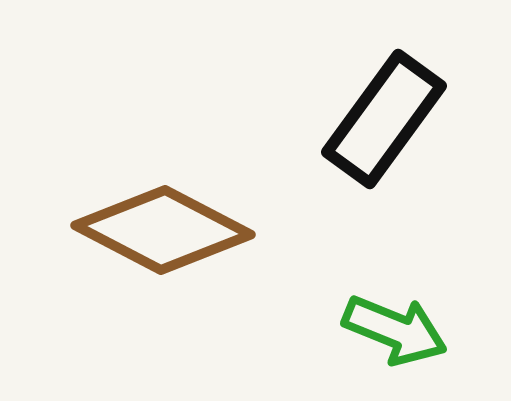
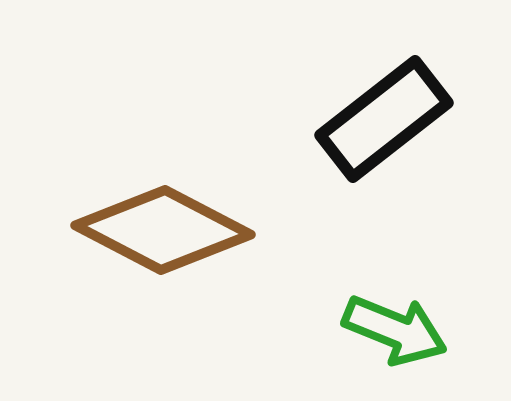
black rectangle: rotated 16 degrees clockwise
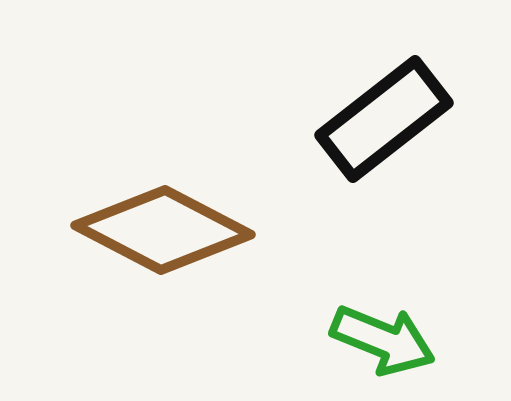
green arrow: moved 12 px left, 10 px down
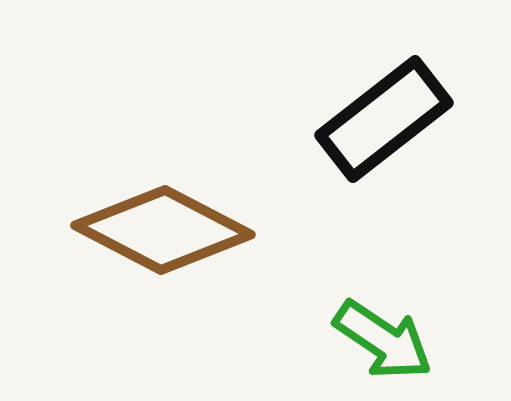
green arrow: rotated 12 degrees clockwise
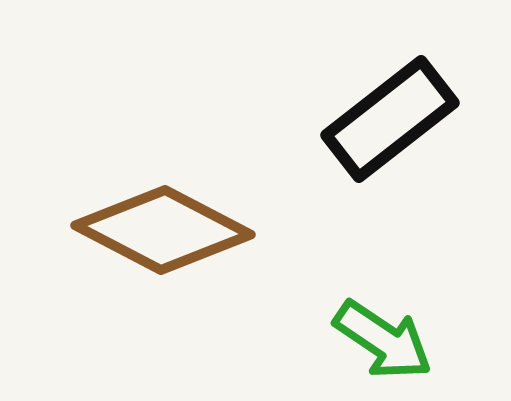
black rectangle: moved 6 px right
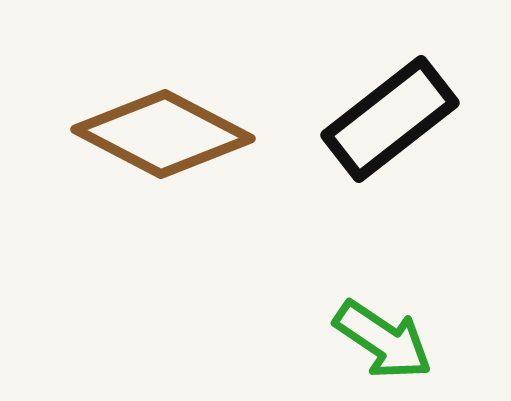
brown diamond: moved 96 px up
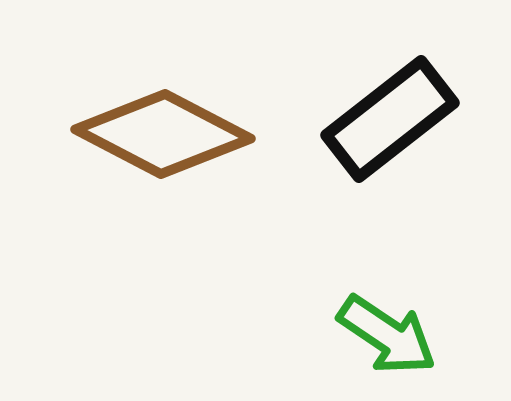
green arrow: moved 4 px right, 5 px up
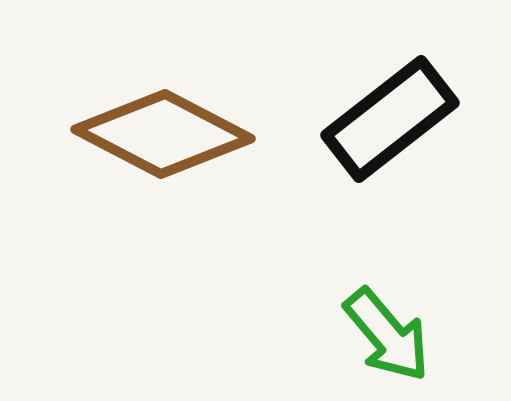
green arrow: rotated 16 degrees clockwise
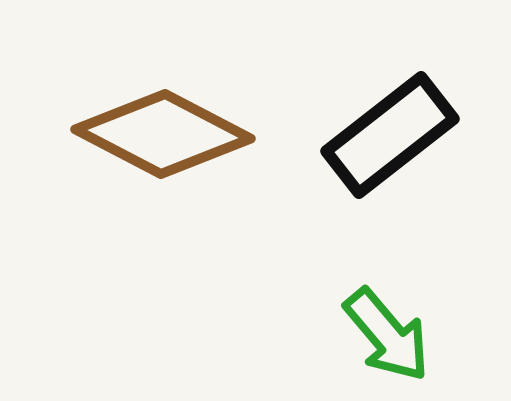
black rectangle: moved 16 px down
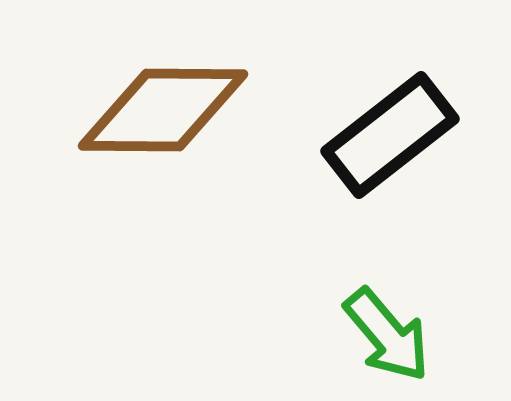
brown diamond: moved 24 px up; rotated 27 degrees counterclockwise
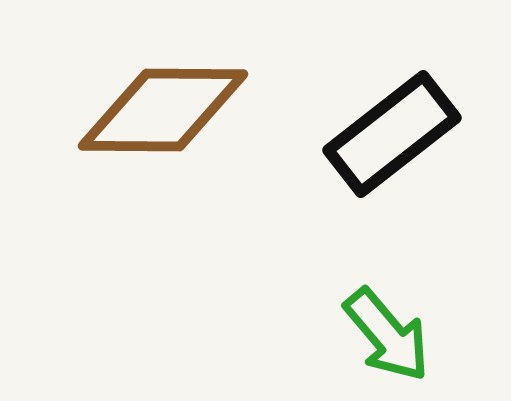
black rectangle: moved 2 px right, 1 px up
